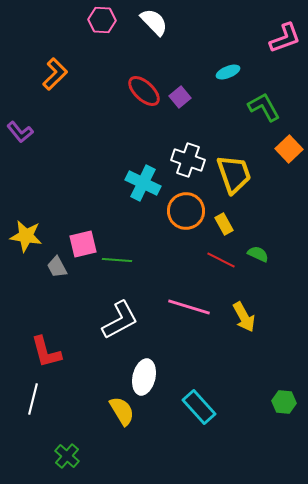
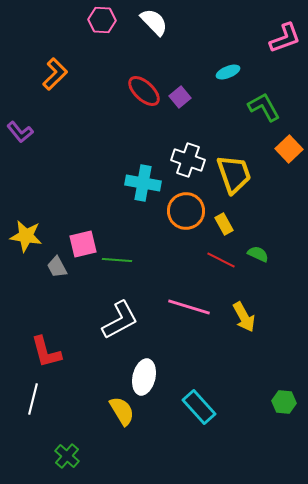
cyan cross: rotated 16 degrees counterclockwise
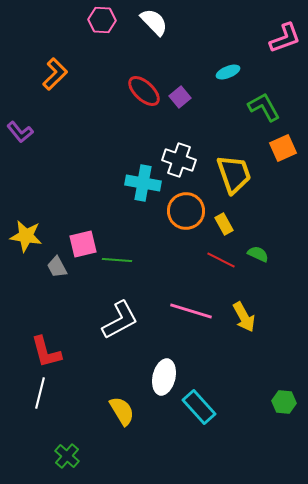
orange square: moved 6 px left, 1 px up; rotated 20 degrees clockwise
white cross: moved 9 px left
pink line: moved 2 px right, 4 px down
white ellipse: moved 20 px right
white line: moved 7 px right, 6 px up
